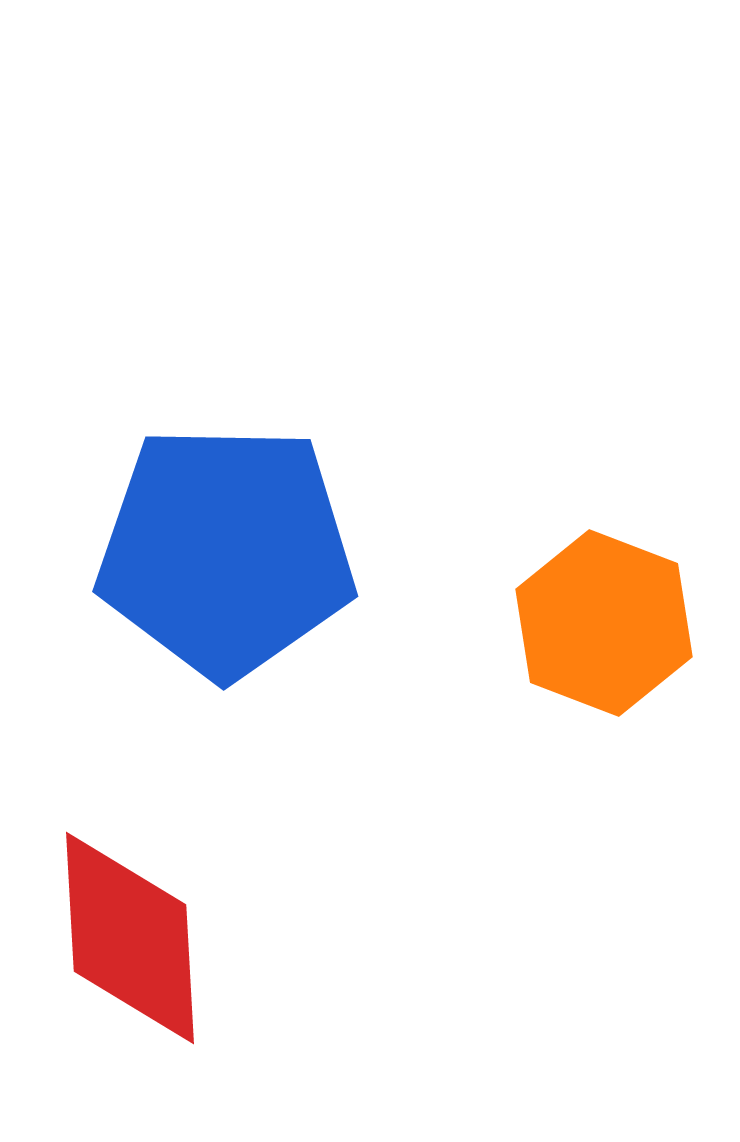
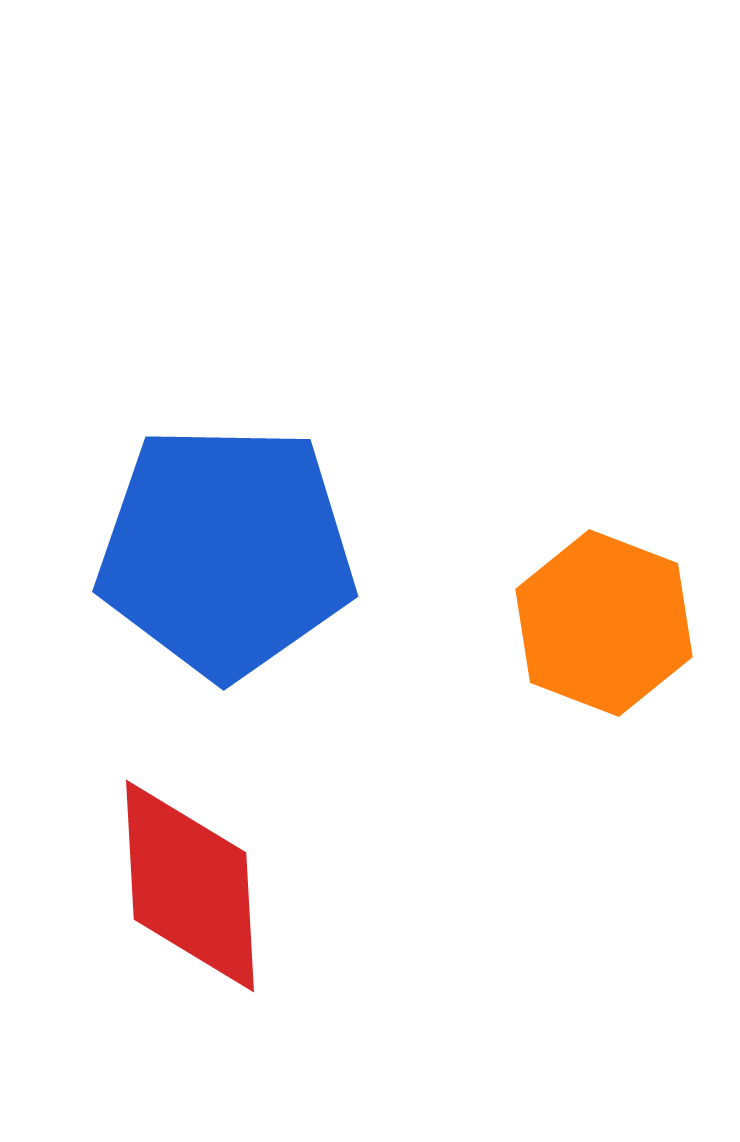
red diamond: moved 60 px right, 52 px up
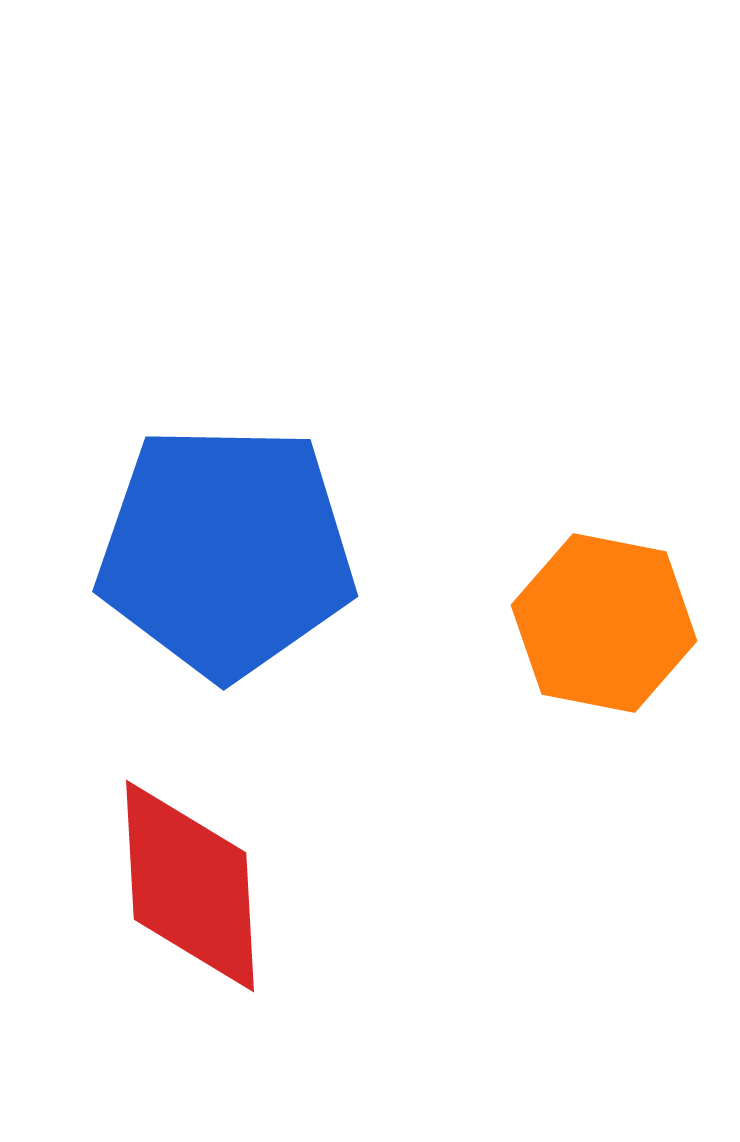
orange hexagon: rotated 10 degrees counterclockwise
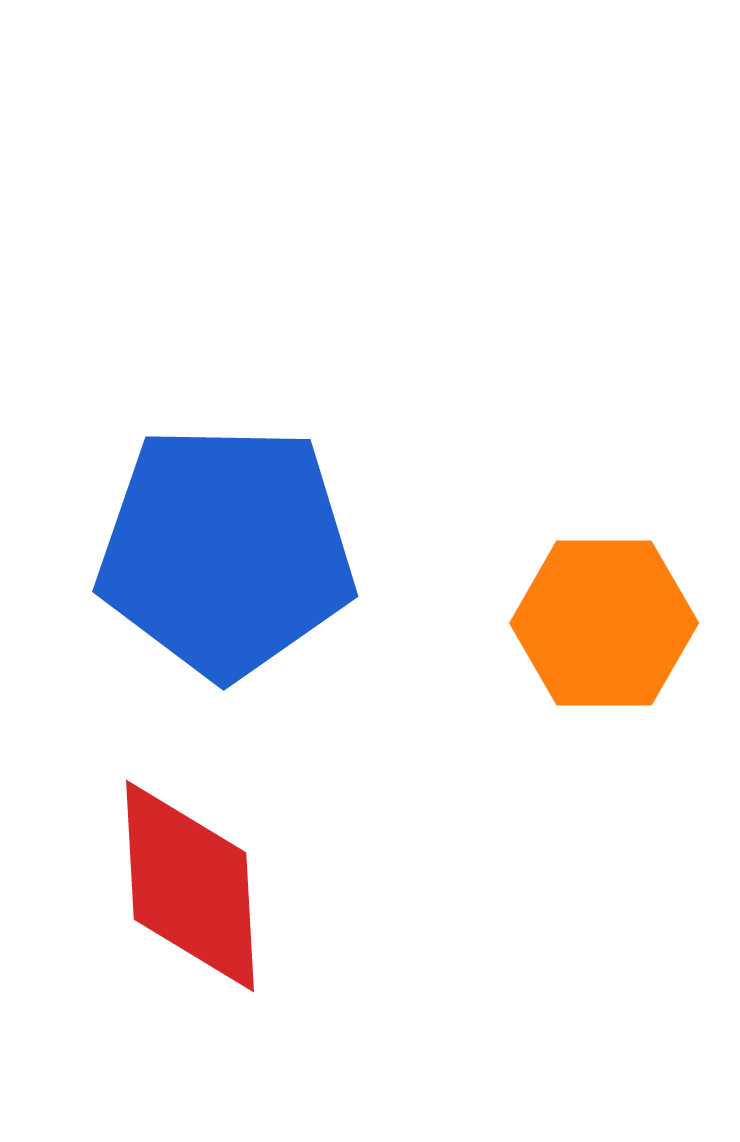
orange hexagon: rotated 11 degrees counterclockwise
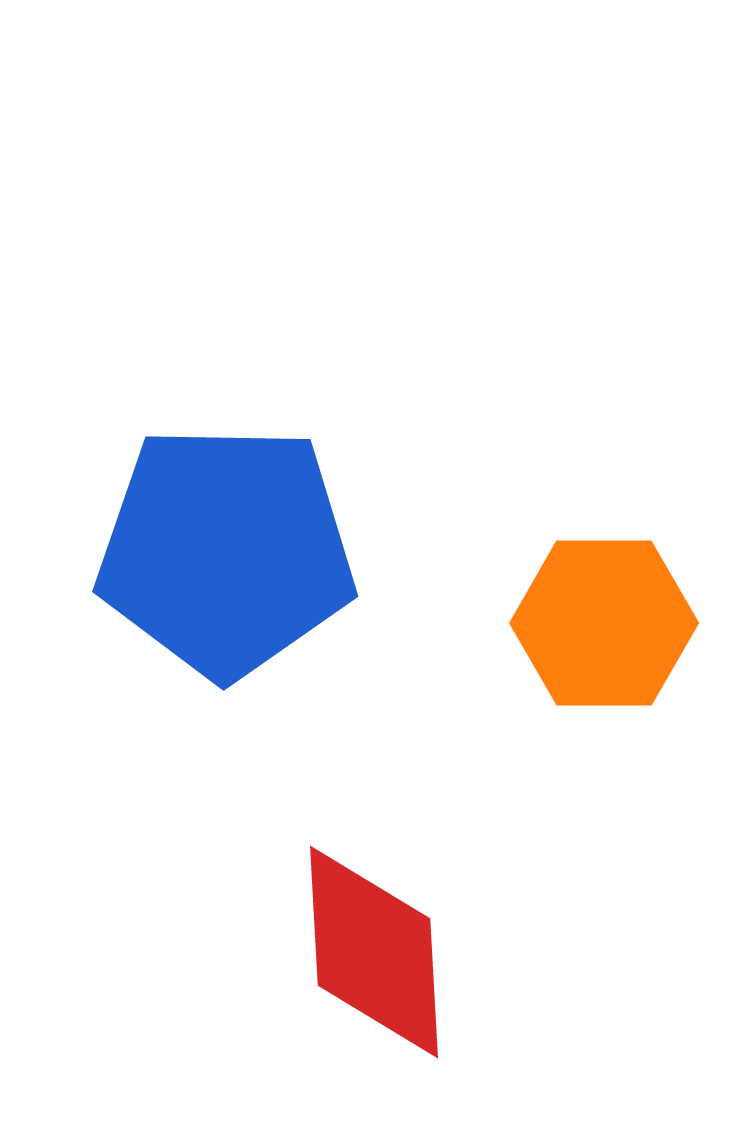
red diamond: moved 184 px right, 66 px down
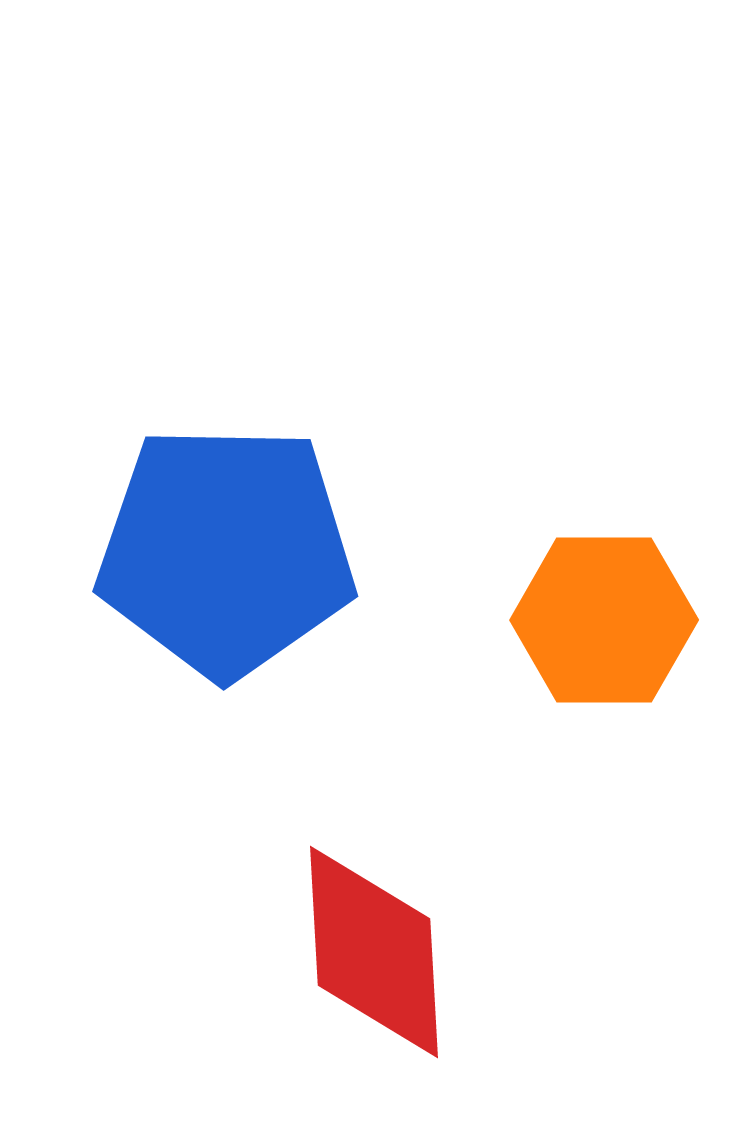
orange hexagon: moved 3 px up
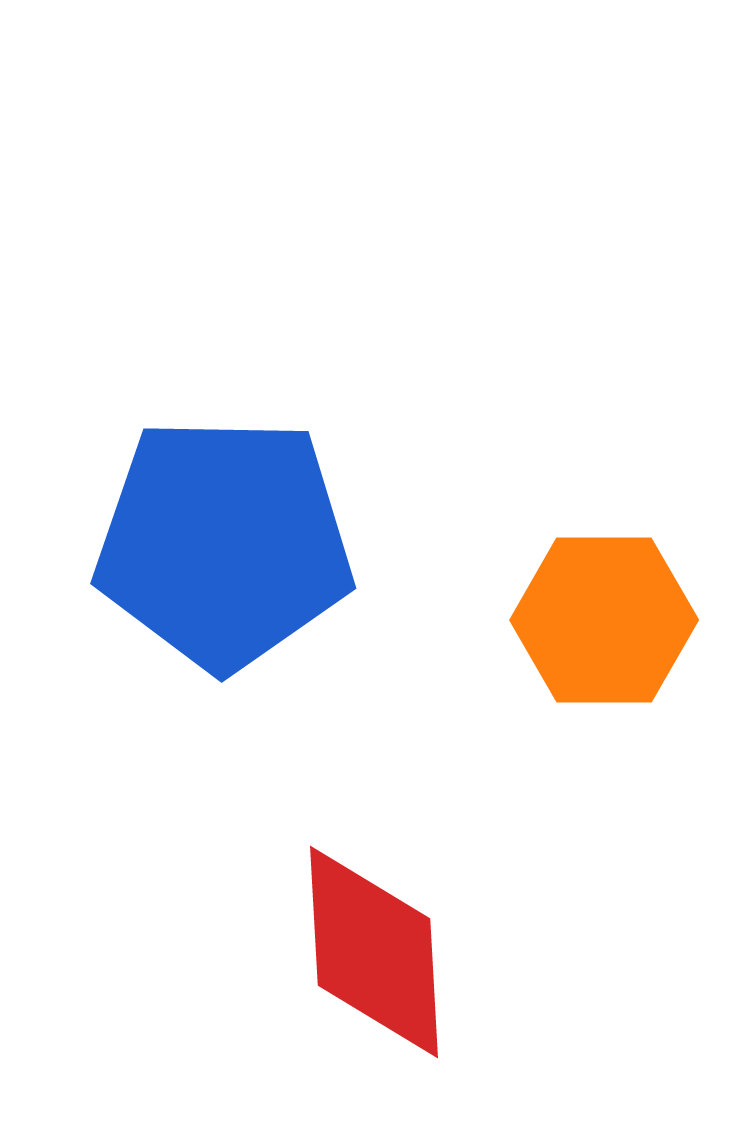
blue pentagon: moved 2 px left, 8 px up
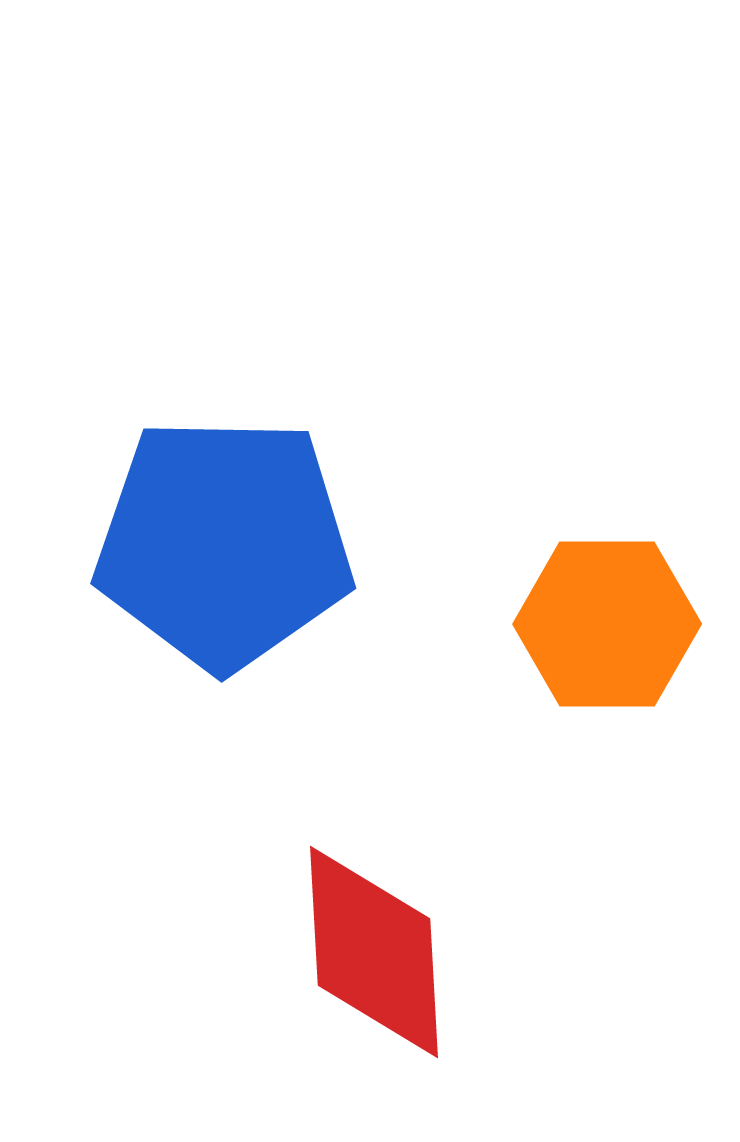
orange hexagon: moved 3 px right, 4 px down
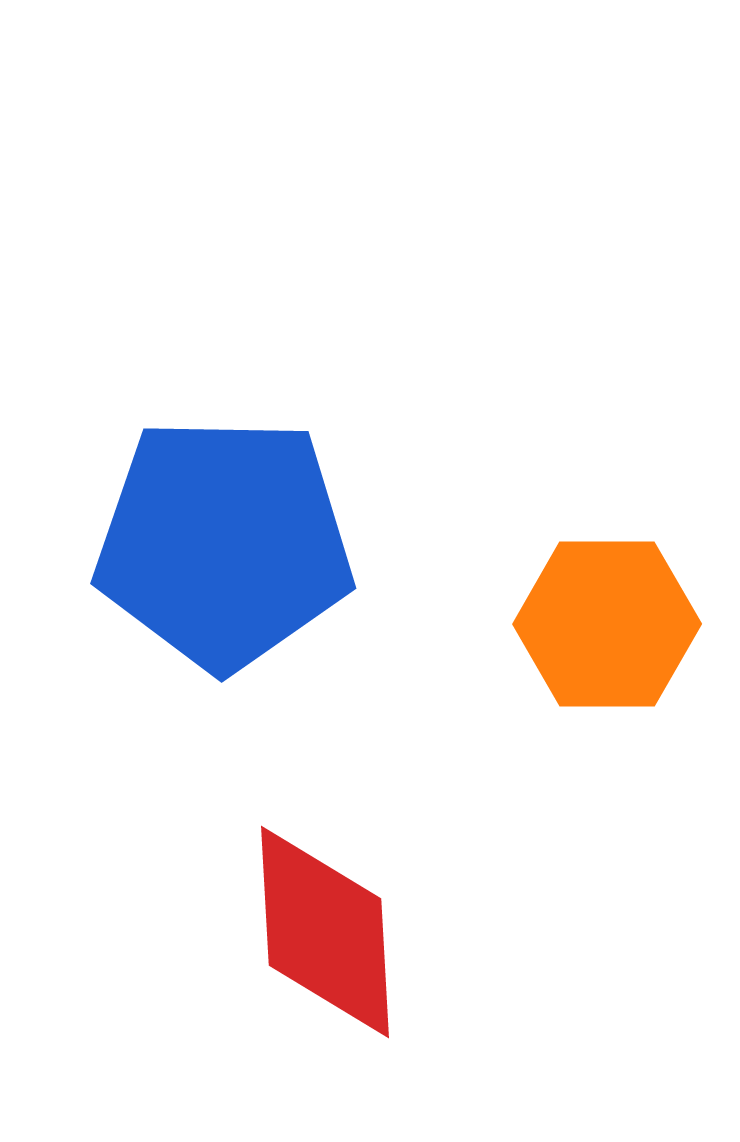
red diamond: moved 49 px left, 20 px up
